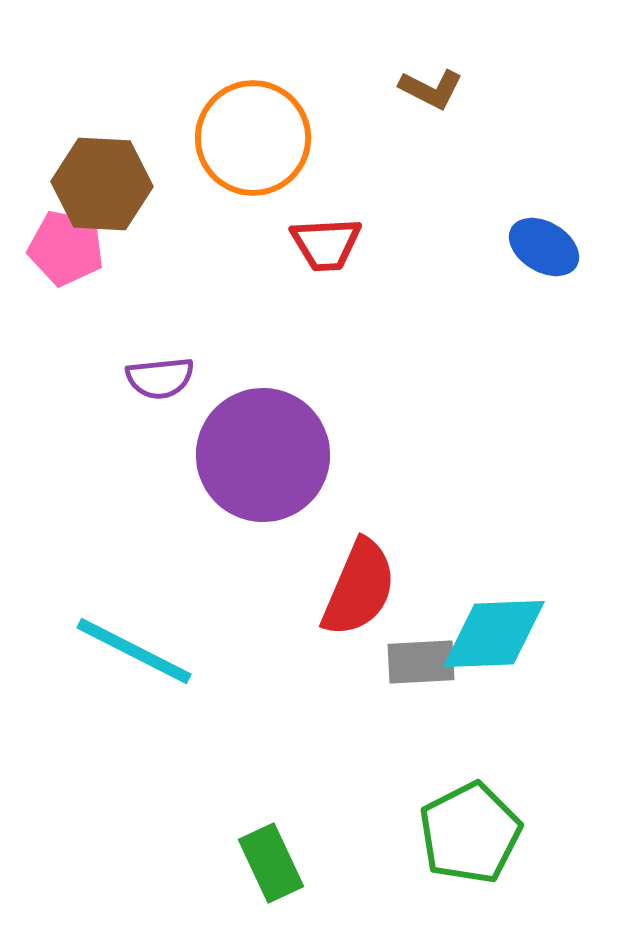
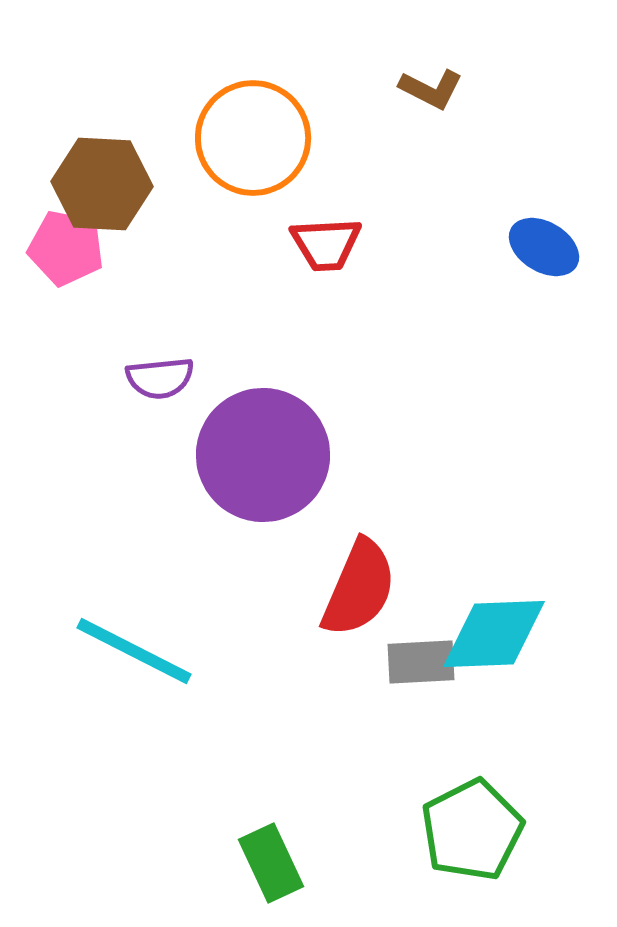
green pentagon: moved 2 px right, 3 px up
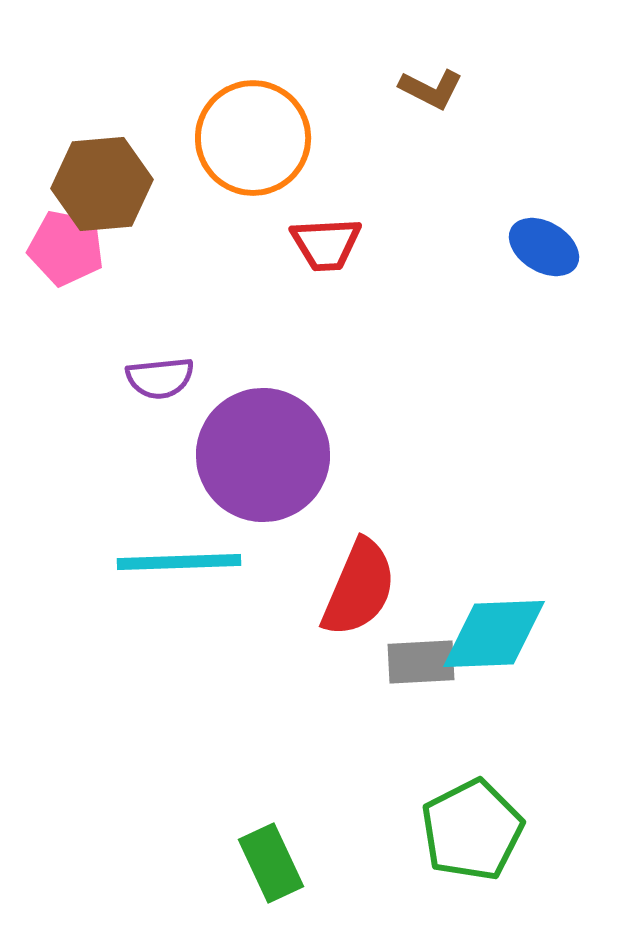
brown hexagon: rotated 8 degrees counterclockwise
cyan line: moved 45 px right, 89 px up; rotated 29 degrees counterclockwise
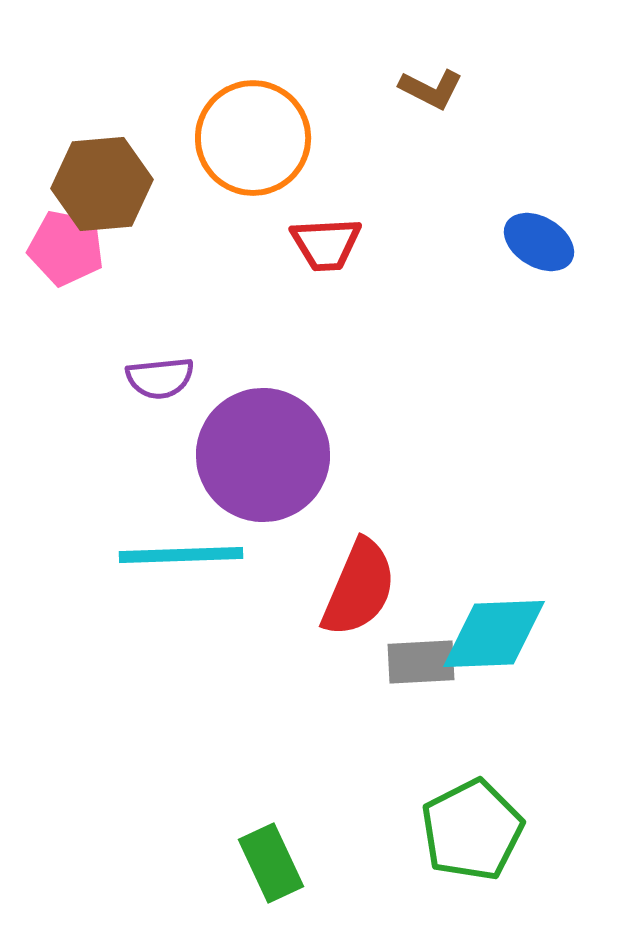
blue ellipse: moved 5 px left, 5 px up
cyan line: moved 2 px right, 7 px up
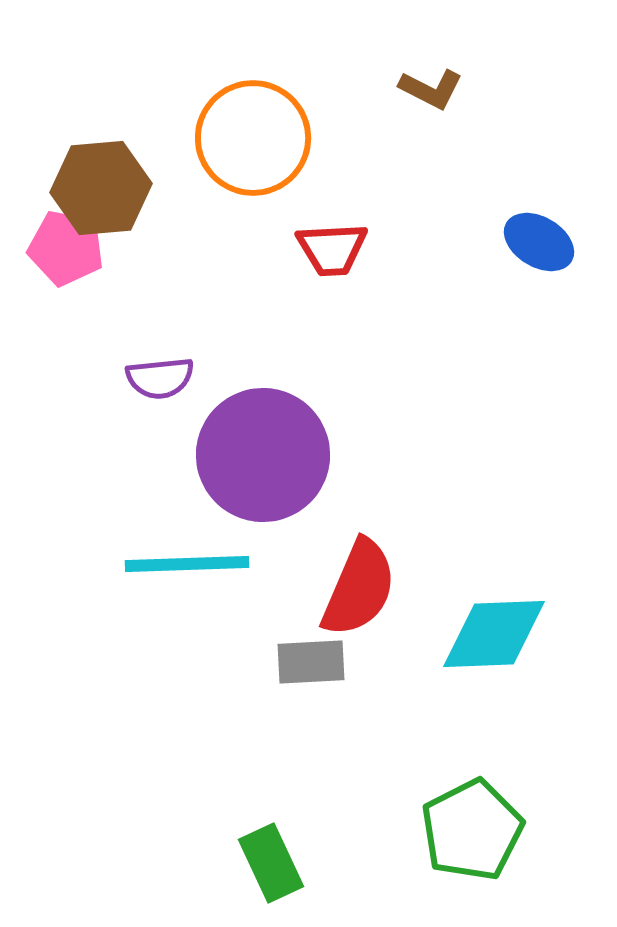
brown hexagon: moved 1 px left, 4 px down
red trapezoid: moved 6 px right, 5 px down
cyan line: moved 6 px right, 9 px down
gray rectangle: moved 110 px left
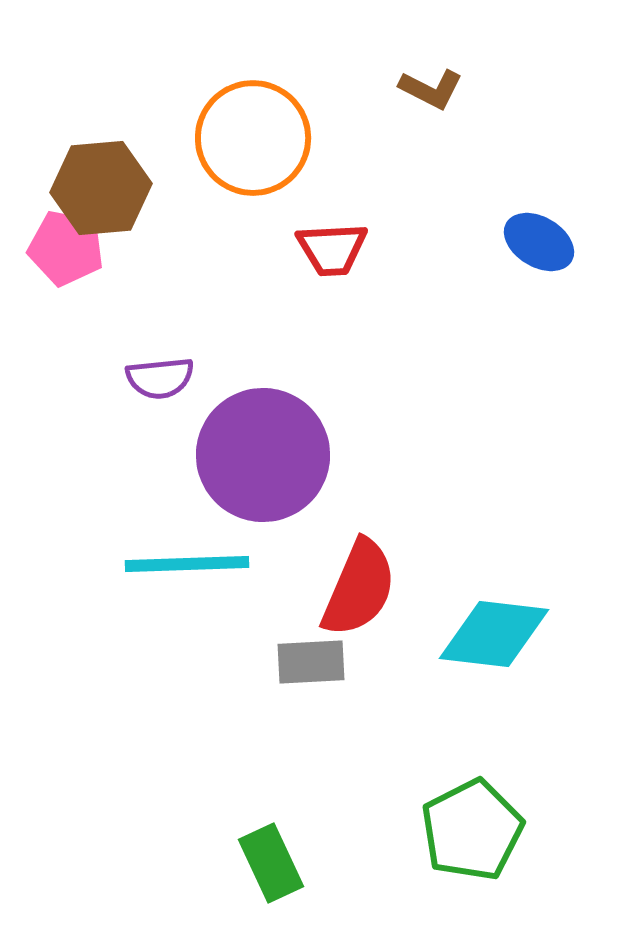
cyan diamond: rotated 9 degrees clockwise
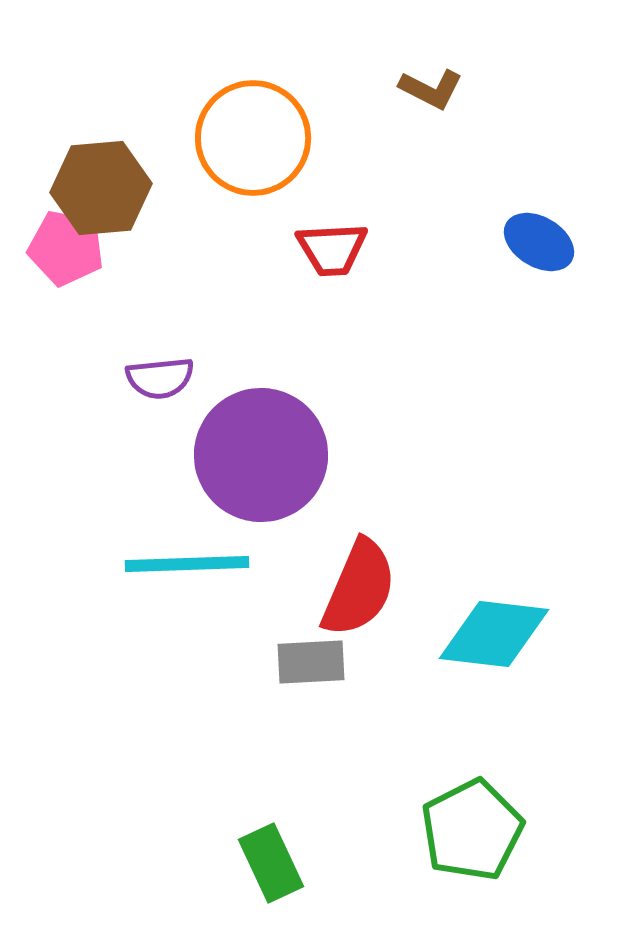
purple circle: moved 2 px left
